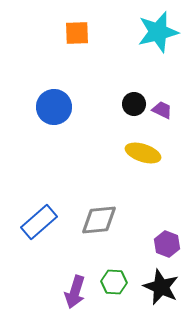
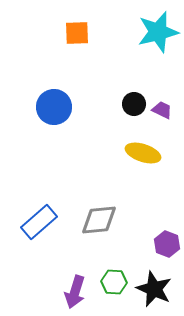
black star: moved 7 px left, 2 px down
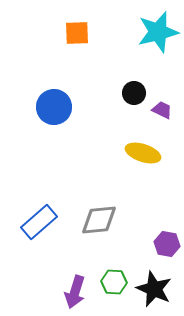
black circle: moved 11 px up
purple hexagon: rotated 10 degrees counterclockwise
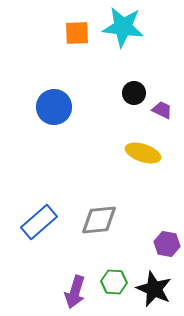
cyan star: moved 35 px left, 5 px up; rotated 21 degrees clockwise
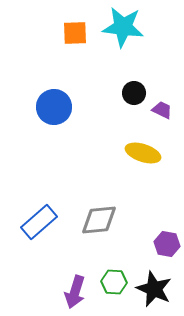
orange square: moved 2 px left
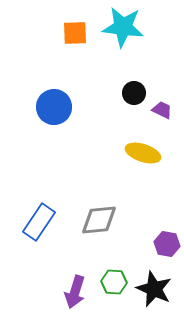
blue rectangle: rotated 15 degrees counterclockwise
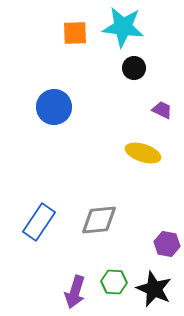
black circle: moved 25 px up
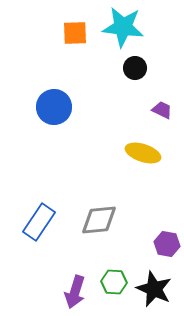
black circle: moved 1 px right
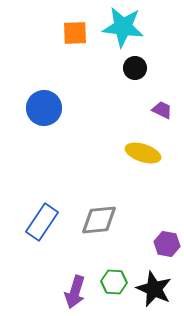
blue circle: moved 10 px left, 1 px down
blue rectangle: moved 3 px right
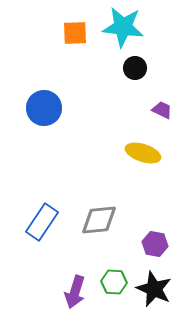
purple hexagon: moved 12 px left
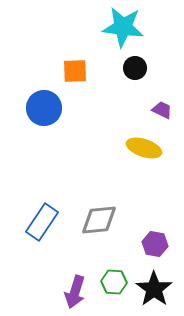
orange square: moved 38 px down
yellow ellipse: moved 1 px right, 5 px up
black star: rotated 12 degrees clockwise
